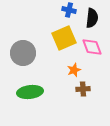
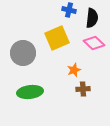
yellow square: moved 7 px left
pink diamond: moved 2 px right, 4 px up; rotated 25 degrees counterclockwise
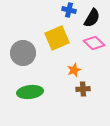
black semicircle: rotated 24 degrees clockwise
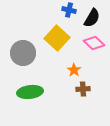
yellow square: rotated 25 degrees counterclockwise
orange star: rotated 16 degrees counterclockwise
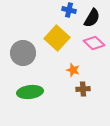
orange star: moved 1 px left; rotated 16 degrees counterclockwise
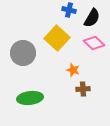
green ellipse: moved 6 px down
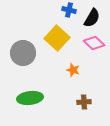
brown cross: moved 1 px right, 13 px down
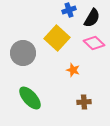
blue cross: rotated 32 degrees counterclockwise
green ellipse: rotated 55 degrees clockwise
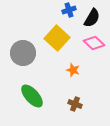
green ellipse: moved 2 px right, 2 px up
brown cross: moved 9 px left, 2 px down; rotated 24 degrees clockwise
